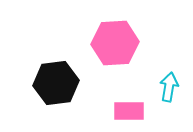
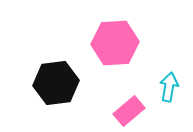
pink rectangle: rotated 40 degrees counterclockwise
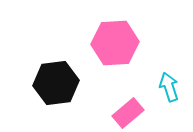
cyan arrow: rotated 28 degrees counterclockwise
pink rectangle: moved 1 px left, 2 px down
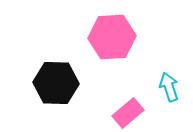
pink hexagon: moved 3 px left, 6 px up
black hexagon: rotated 9 degrees clockwise
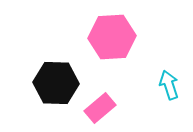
cyan arrow: moved 2 px up
pink rectangle: moved 28 px left, 5 px up
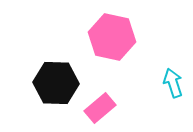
pink hexagon: rotated 15 degrees clockwise
cyan arrow: moved 4 px right, 2 px up
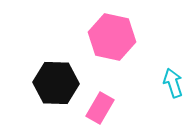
pink rectangle: rotated 20 degrees counterclockwise
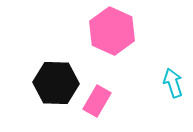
pink hexagon: moved 6 px up; rotated 12 degrees clockwise
pink rectangle: moved 3 px left, 7 px up
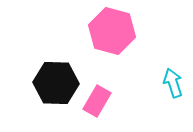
pink hexagon: rotated 9 degrees counterclockwise
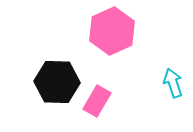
pink hexagon: rotated 21 degrees clockwise
black hexagon: moved 1 px right, 1 px up
